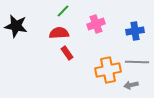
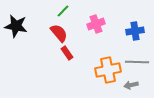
red semicircle: rotated 54 degrees clockwise
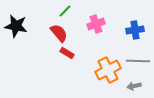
green line: moved 2 px right
blue cross: moved 1 px up
red rectangle: rotated 24 degrees counterclockwise
gray line: moved 1 px right, 1 px up
orange cross: rotated 15 degrees counterclockwise
gray arrow: moved 3 px right, 1 px down
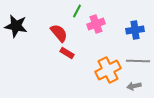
green line: moved 12 px right; rotated 16 degrees counterclockwise
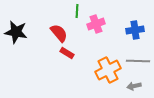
green line: rotated 24 degrees counterclockwise
black star: moved 6 px down
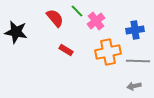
green line: rotated 48 degrees counterclockwise
pink cross: moved 3 px up; rotated 18 degrees counterclockwise
red semicircle: moved 4 px left, 15 px up
red rectangle: moved 1 px left, 3 px up
orange cross: moved 18 px up; rotated 15 degrees clockwise
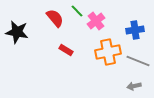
black star: moved 1 px right
gray line: rotated 20 degrees clockwise
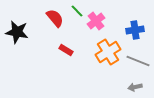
orange cross: rotated 20 degrees counterclockwise
gray arrow: moved 1 px right, 1 px down
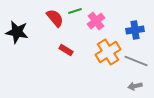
green line: moved 2 px left; rotated 64 degrees counterclockwise
gray line: moved 2 px left
gray arrow: moved 1 px up
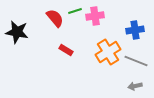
pink cross: moved 1 px left, 5 px up; rotated 30 degrees clockwise
